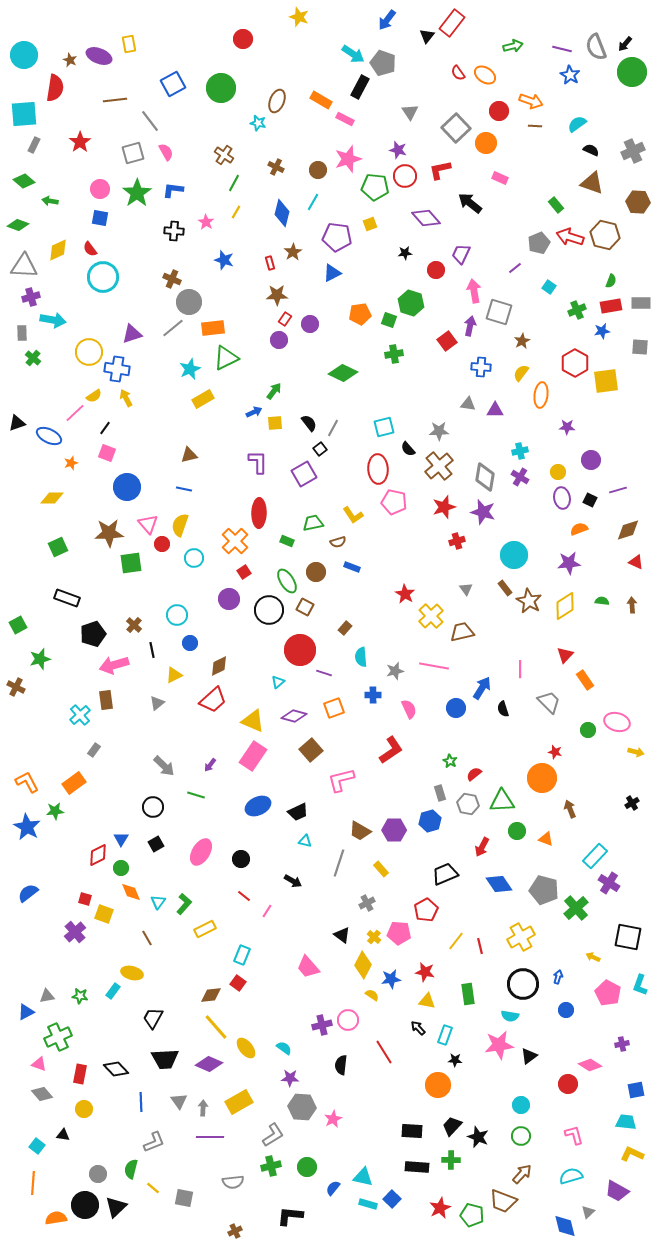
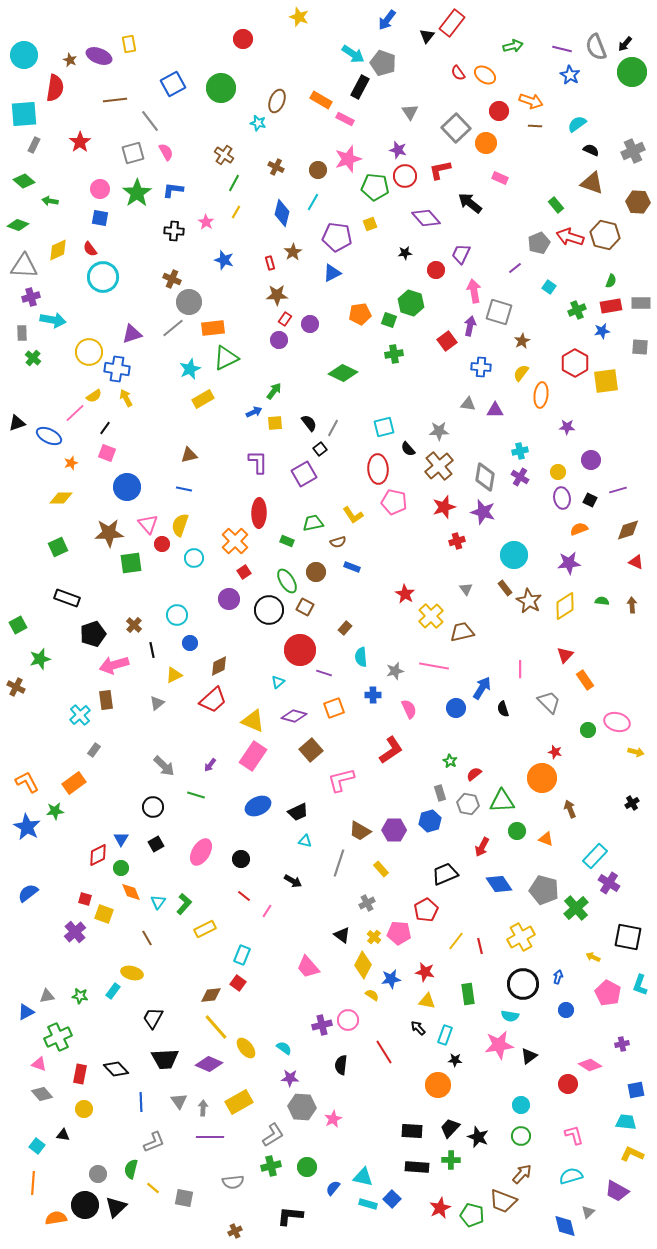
yellow diamond at (52, 498): moved 9 px right
black trapezoid at (452, 1126): moved 2 px left, 2 px down
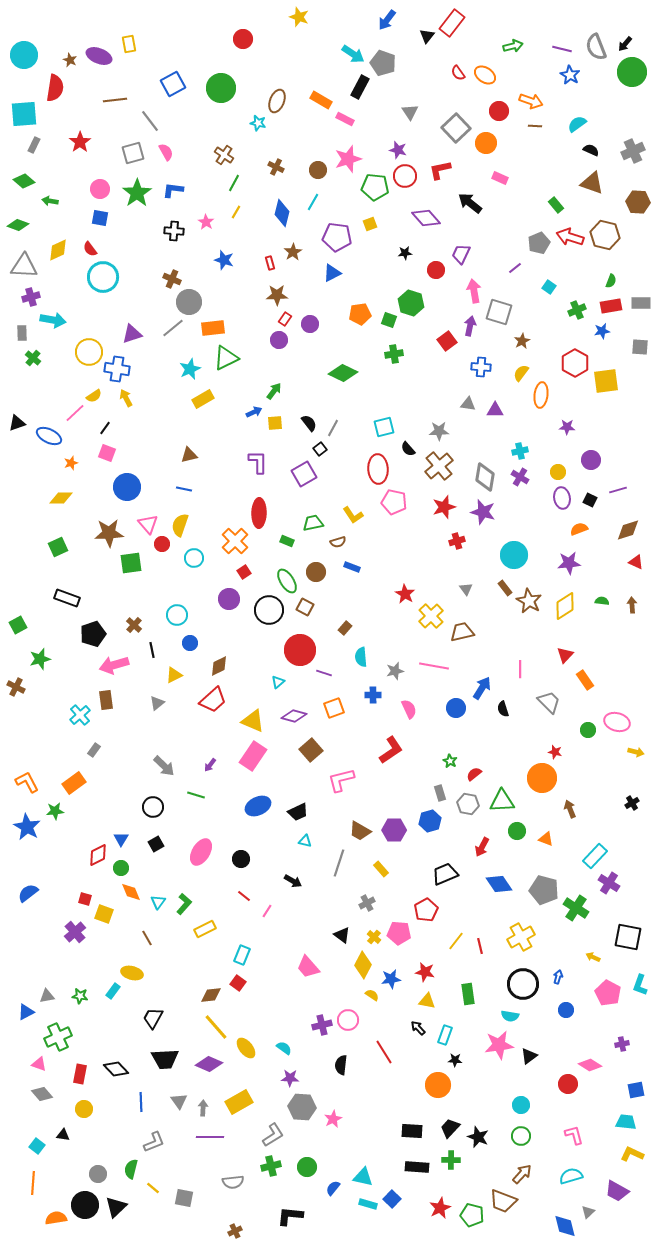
green cross at (576, 908): rotated 15 degrees counterclockwise
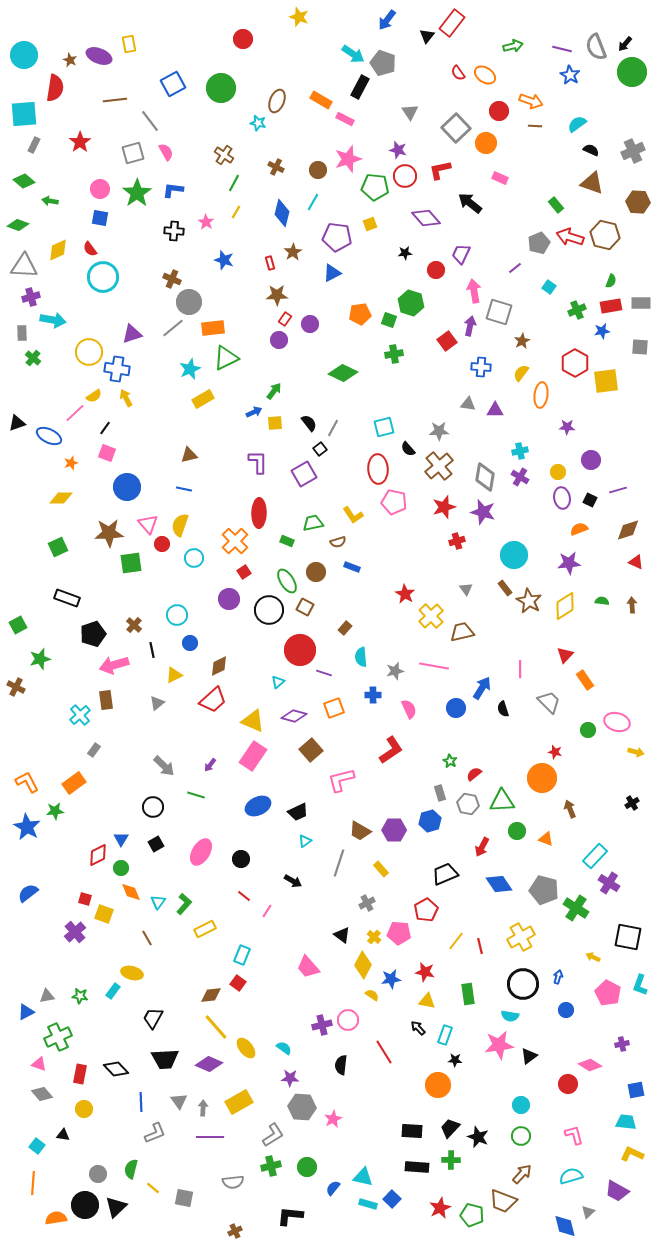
cyan triangle at (305, 841): rotated 48 degrees counterclockwise
gray L-shape at (154, 1142): moved 1 px right, 9 px up
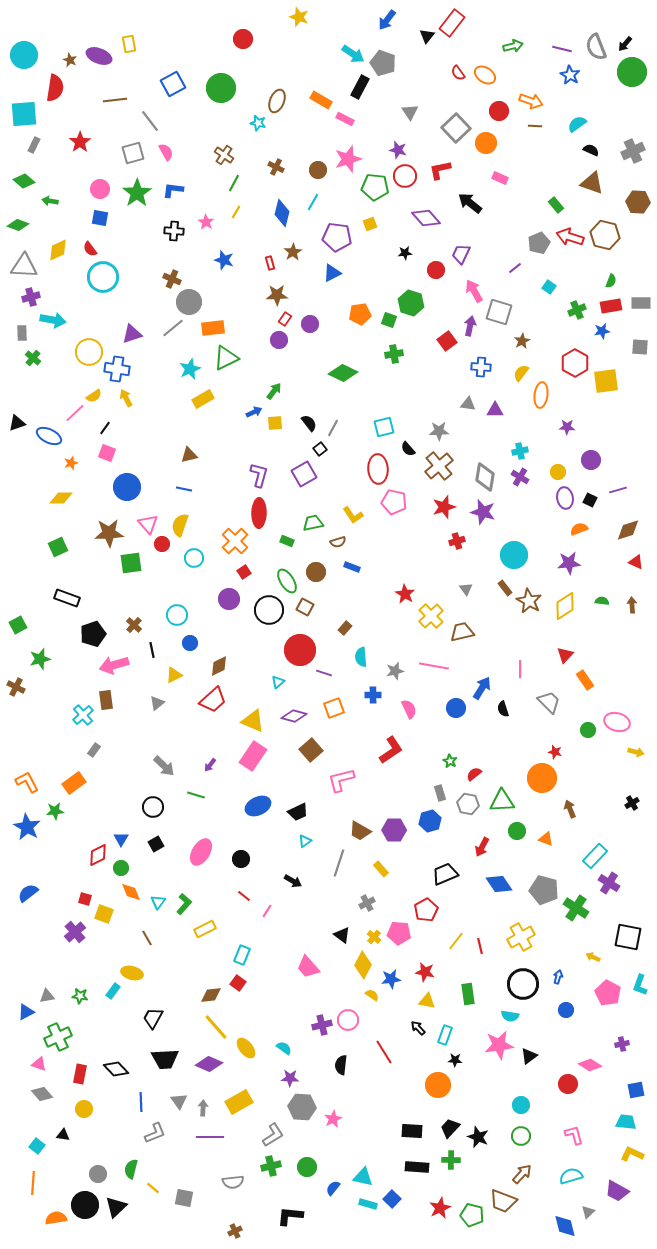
pink arrow at (474, 291): rotated 20 degrees counterclockwise
purple L-shape at (258, 462): moved 1 px right, 13 px down; rotated 15 degrees clockwise
purple ellipse at (562, 498): moved 3 px right
cyan cross at (80, 715): moved 3 px right
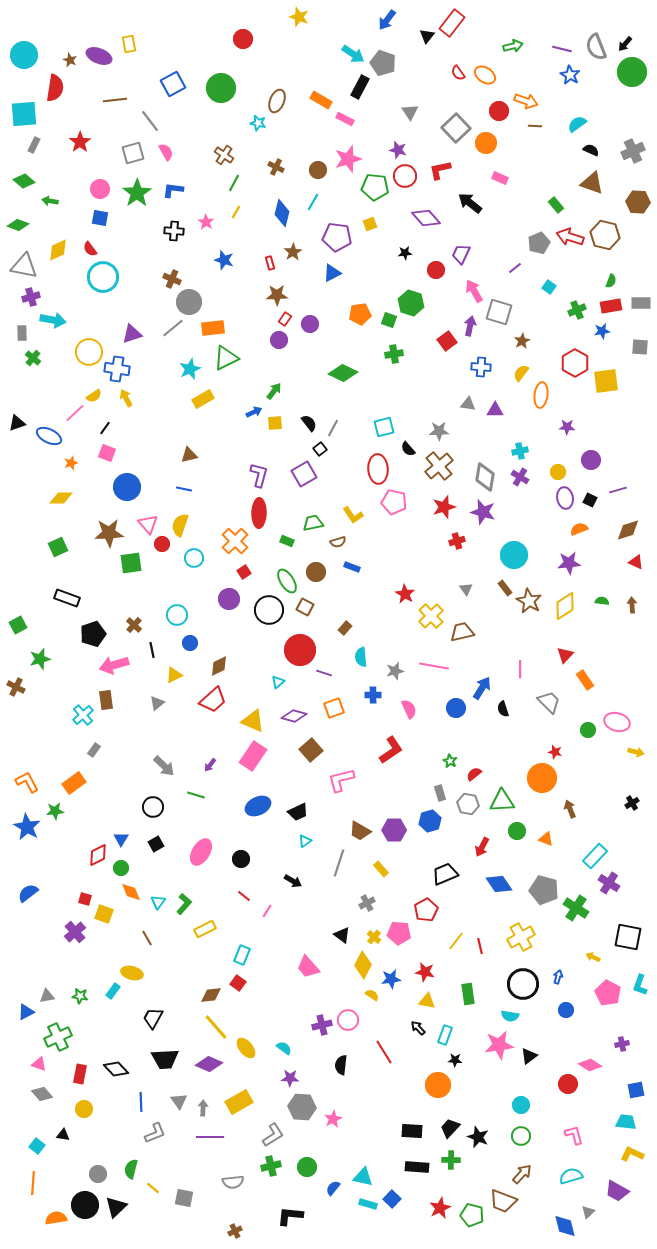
orange arrow at (531, 101): moved 5 px left
gray triangle at (24, 266): rotated 8 degrees clockwise
